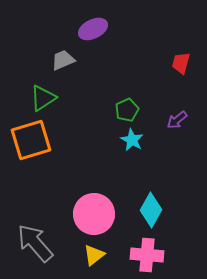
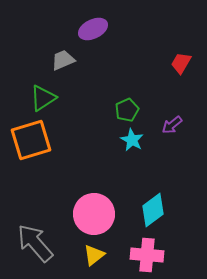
red trapezoid: rotated 15 degrees clockwise
purple arrow: moved 5 px left, 5 px down
cyan diamond: moved 2 px right; rotated 24 degrees clockwise
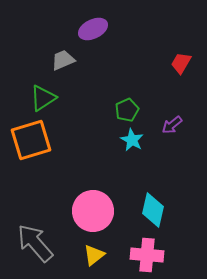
cyan diamond: rotated 40 degrees counterclockwise
pink circle: moved 1 px left, 3 px up
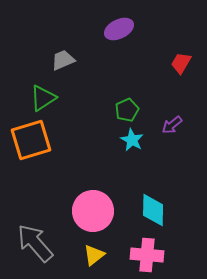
purple ellipse: moved 26 px right
cyan diamond: rotated 12 degrees counterclockwise
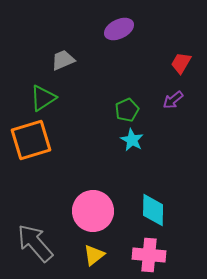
purple arrow: moved 1 px right, 25 px up
pink cross: moved 2 px right
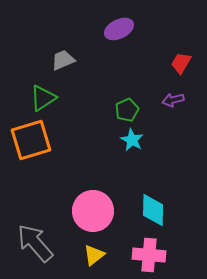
purple arrow: rotated 25 degrees clockwise
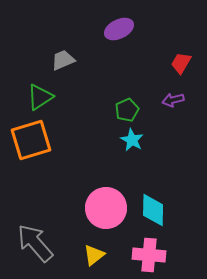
green triangle: moved 3 px left, 1 px up
pink circle: moved 13 px right, 3 px up
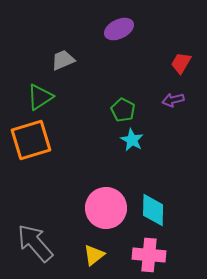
green pentagon: moved 4 px left; rotated 20 degrees counterclockwise
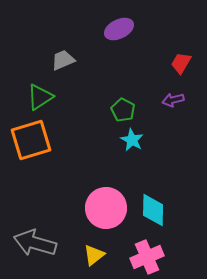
gray arrow: rotated 33 degrees counterclockwise
pink cross: moved 2 px left, 2 px down; rotated 28 degrees counterclockwise
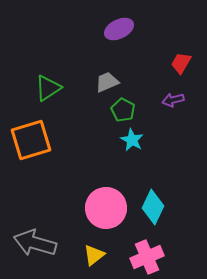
gray trapezoid: moved 44 px right, 22 px down
green triangle: moved 8 px right, 9 px up
cyan diamond: moved 3 px up; rotated 24 degrees clockwise
